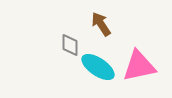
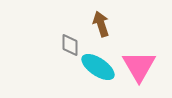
brown arrow: rotated 15 degrees clockwise
pink triangle: rotated 48 degrees counterclockwise
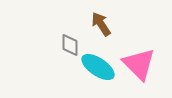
brown arrow: rotated 15 degrees counterclockwise
pink triangle: moved 2 px up; rotated 15 degrees counterclockwise
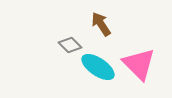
gray diamond: rotated 45 degrees counterclockwise
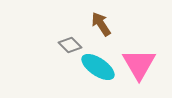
pink triangle: rotated 15 degrees clockwise
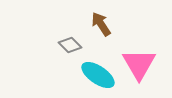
cyan ellipse: moved 8 px down
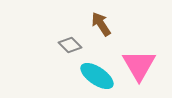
pink triangle: moved 1 px down
cyan ellipse: moved 1 px left, 1 px down
